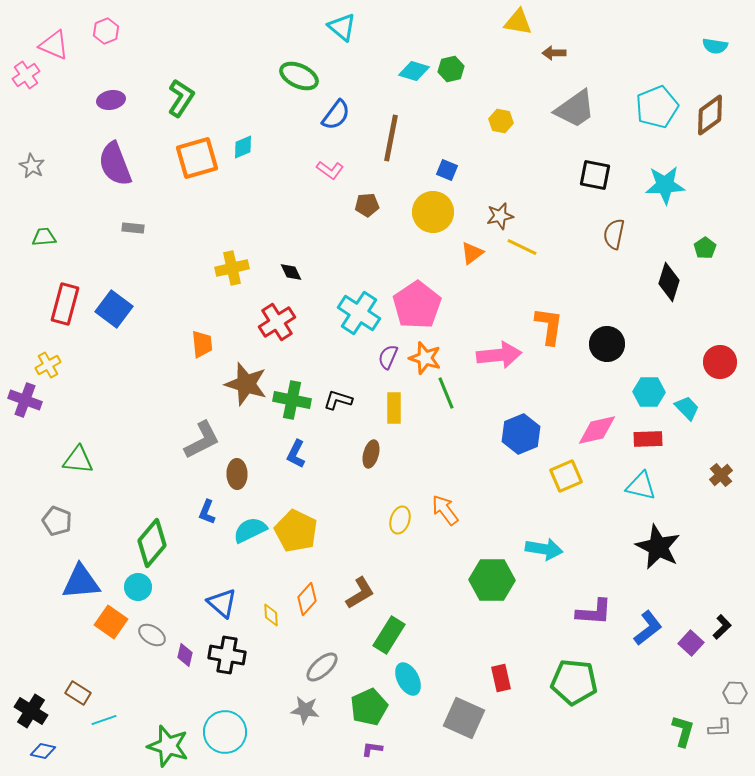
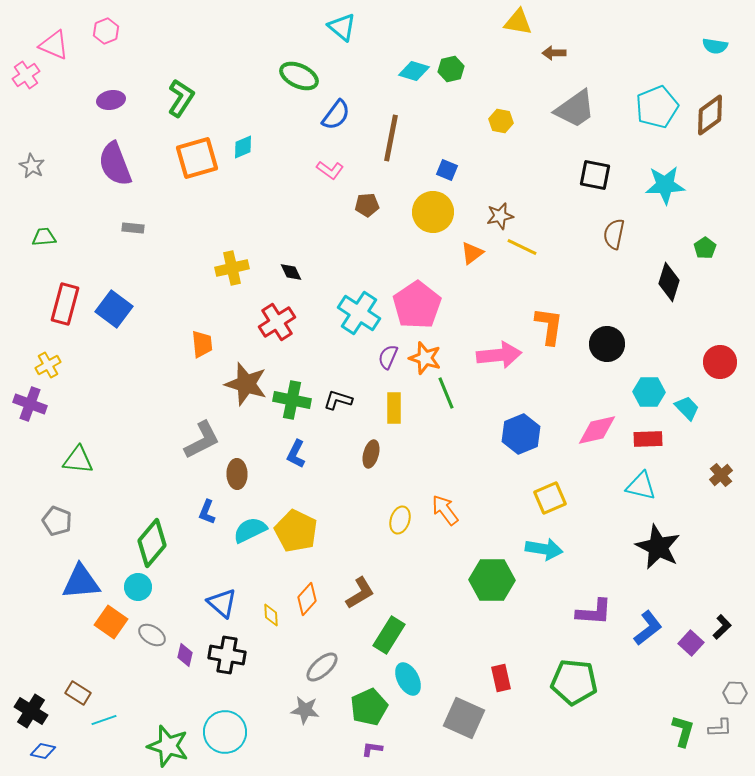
purple cross at (25, 400): moved 5 px right, 4 px down
yellow square at (566, 476): moved 16 px left, 22 px down
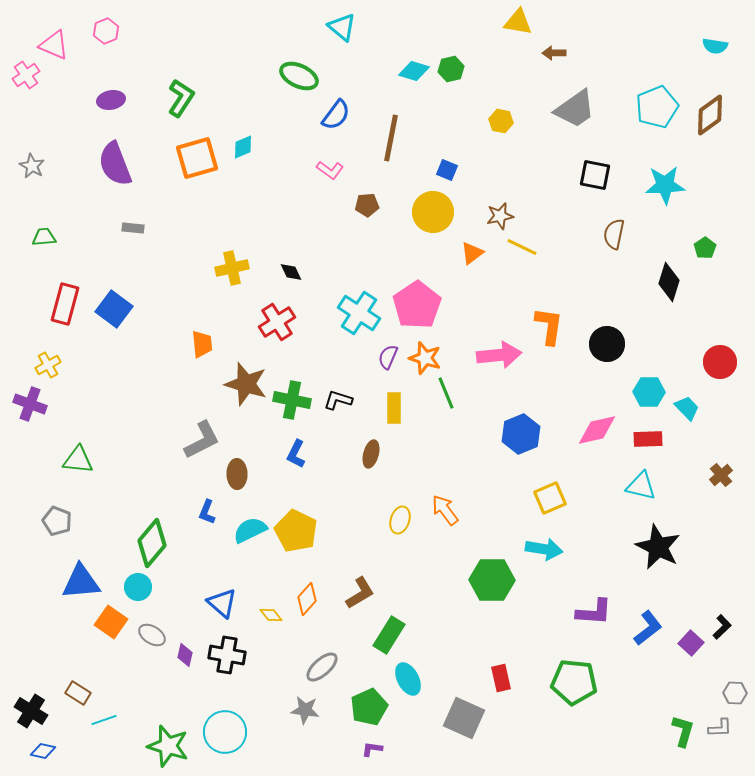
yellow diamond at (271, 615): rotated 35 degrees counterclockwise
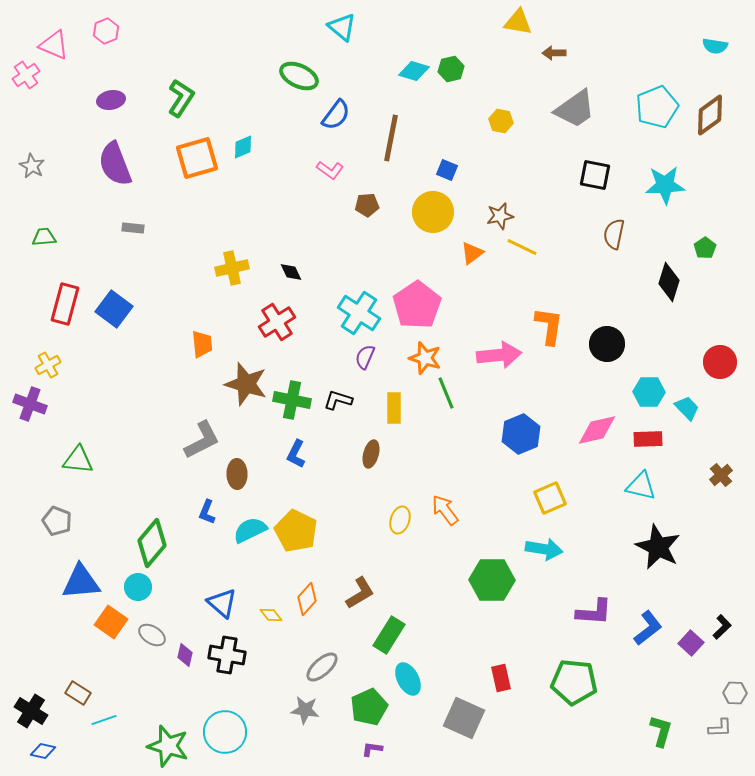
purple semicircle at (388, 357): moved 23 px left
green L-shape at (683, 731): moved 22 px left
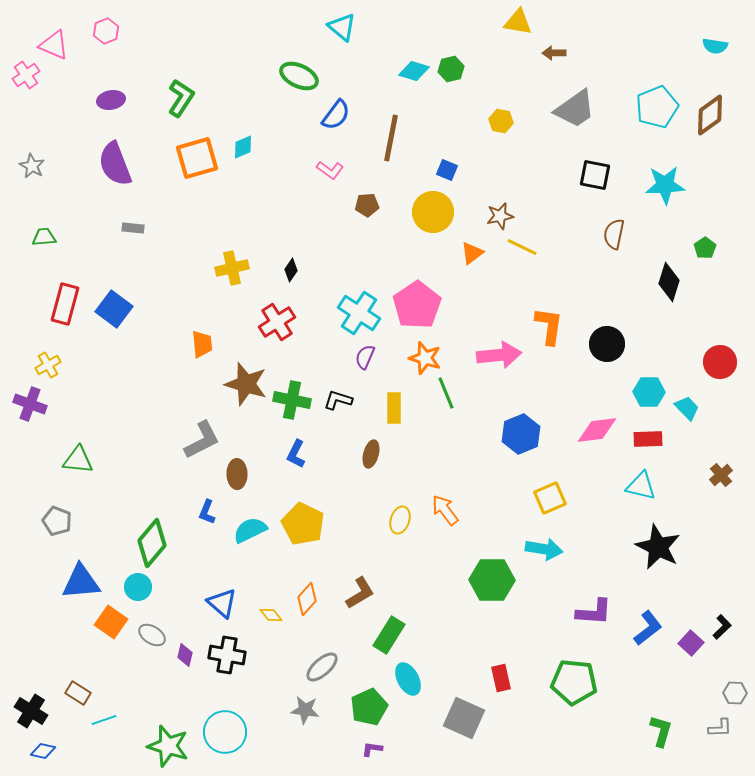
black diamond at (291, 272): moved 2 px up; rotated 60 degrees clockwise
pink diamond at (597, 430): rotated 6 degrees clockwise
yellow pentagon at (296, 531): moved 7 px right, 7 px up
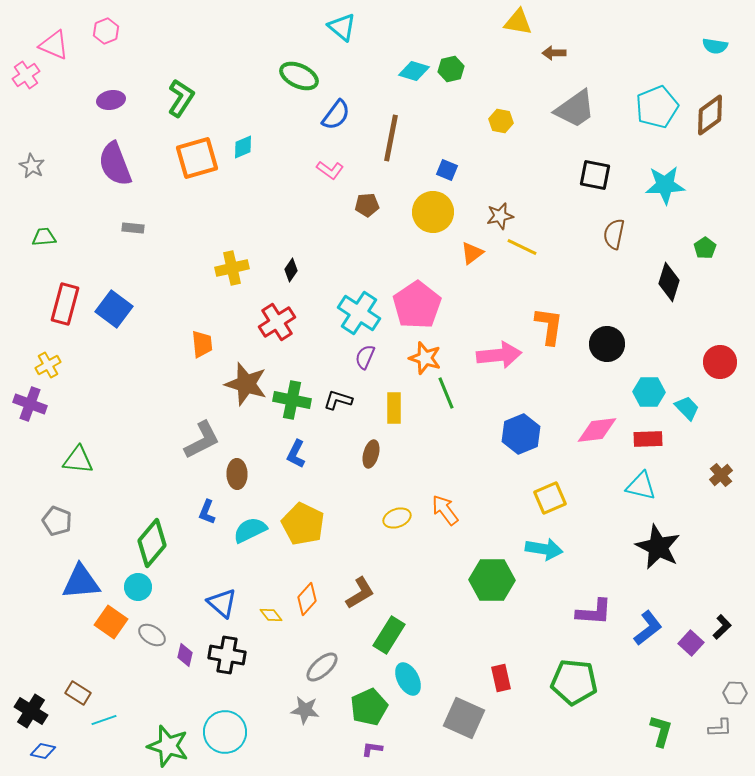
yellow ellipse at (400, 520): moved 3 px left, 2 px up; rotated 52 degrees clockwise
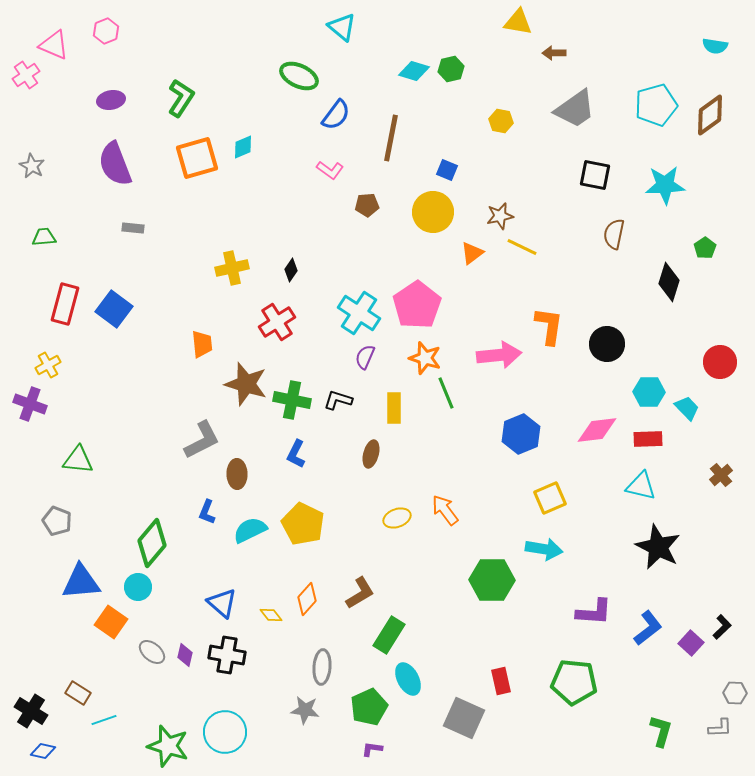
cyan pentagon at (657, 107): moved 1 px left, 2 px up; rotated 6 degrees clockwise
gray ellipse at (152, 635): moved 17 px down; rotated 8 degrees clockwise
gray ellipse at (322, 667): rotated 44 degrees counterclockwise
red rectangle at (501, 678): moved 3 px down
